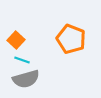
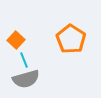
orange pentagon: rotated 12 degrees clockwise
cyan line: moved 2 px right; rotated 49 degrees clockwise
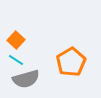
orange pentagon: moved 23 px down; rotated 8 degrees clockwise
cyan line: moved 8 px left; rotated 35 degrees counterclockwise
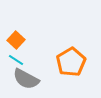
gray semicircle: rotated 44 degrees clockwise
